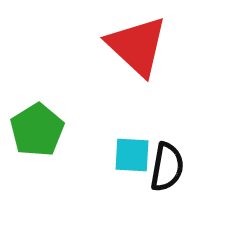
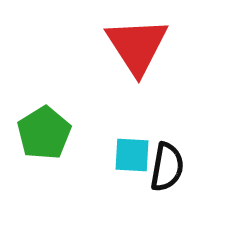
red triangle: rotated 14 degrees clockwise
green pentagon: moved 7 px right, 3 px down
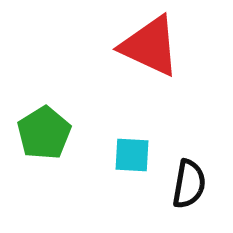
red triangle: moved 13 px right; rotated 32 degrees counterclockwise
black semicircle: moved 22 px right, 17 px down
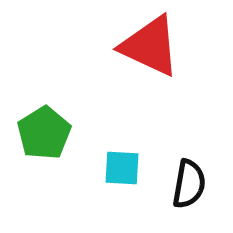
cyan square: moved 10 px left, 13 px down
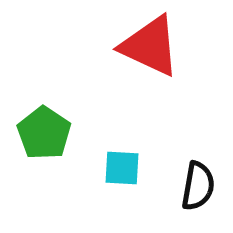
green pentagon: rotated 6 degrees counterclockwise
black semicircle: moved 9 px right, 2 px down
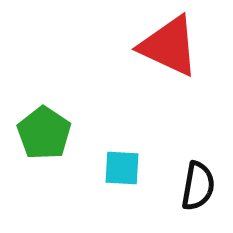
red triangle: moved 19 px right
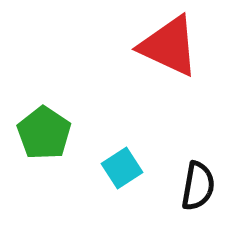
cyan square: rotated 36 degrees counterclockwise
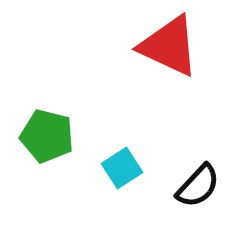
green pentagon: moved 3 px right, 3 px down; rotated 20 degrees counterclockwise
black semicircle: rotated 33 degrees clockwise
